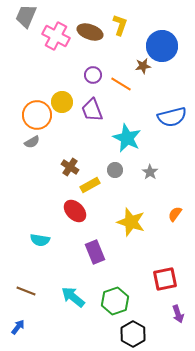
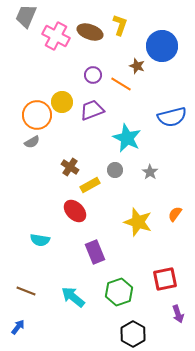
brown star: moved 6 px left; rotated 28 degrees clockwise
purple trapezoid: rotated 90 degrees clockwise
yellow star: moved 7 px right
green hexagon: moved 4 px right, 9 px up
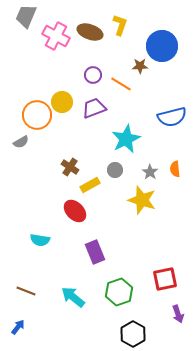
brown star: moved 3 px right; rotated 21 degrees counterclockwise
purple trapezoid: moved 2 px right, 2 px up
cyan star: moved 1 px left, 1 px down; rotated 20 degrees clockwise
gray semicircle: moved 11 px left
orange semicircle: moved 45 px up; rotated 42 degrees counterclockwise
yellow star: moved 4 px right, 22 px up
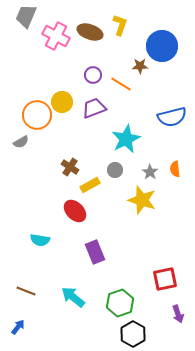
green hexagon: moved 1 px right, 11 px down
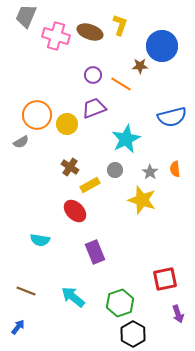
pink cross: rotated 12 degrees counterclockwise
yellow circle: moved 5 px right, 22 px down
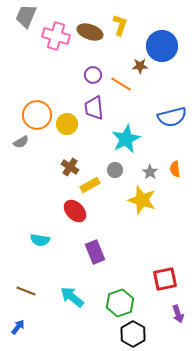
purple trapezoid: rotated 75 degrees counterclockwise
cyan arrow: moved 1 px left
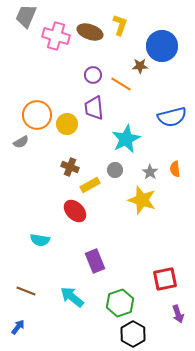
brown cross: rotated 12 degrees counterclockwise
purple rectangle: moved 9 px down
